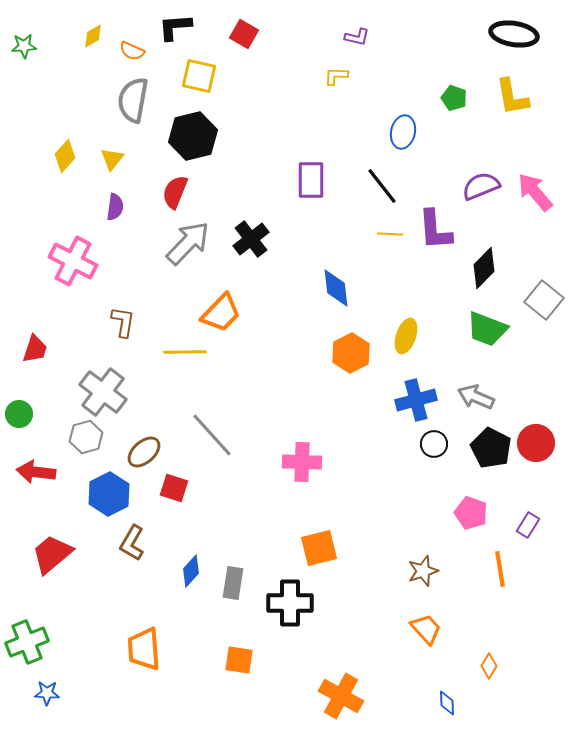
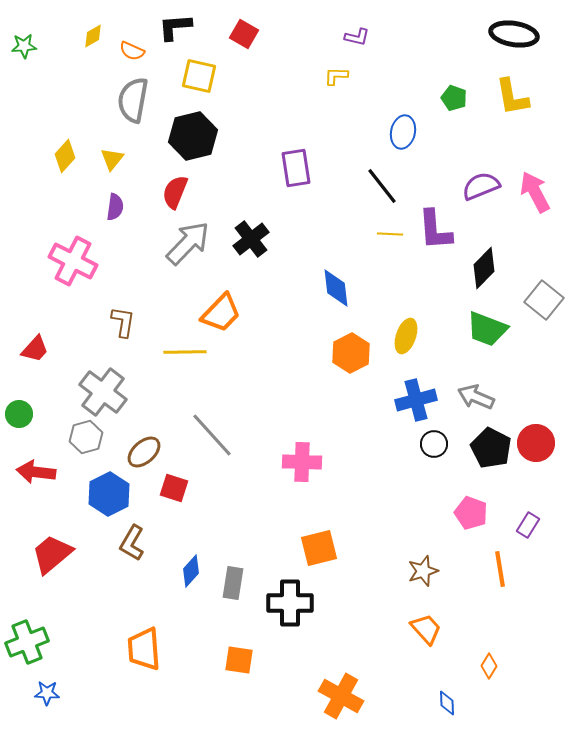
purple rectangle at (311, 180): moved 15 px left, 12 px up; rotated 9 degrees counterclockwise
pink arrow at (535, 192): rotated 12 degrees clockwise
red trapezoid at (35, 349): rotated 24 degrees clockwise
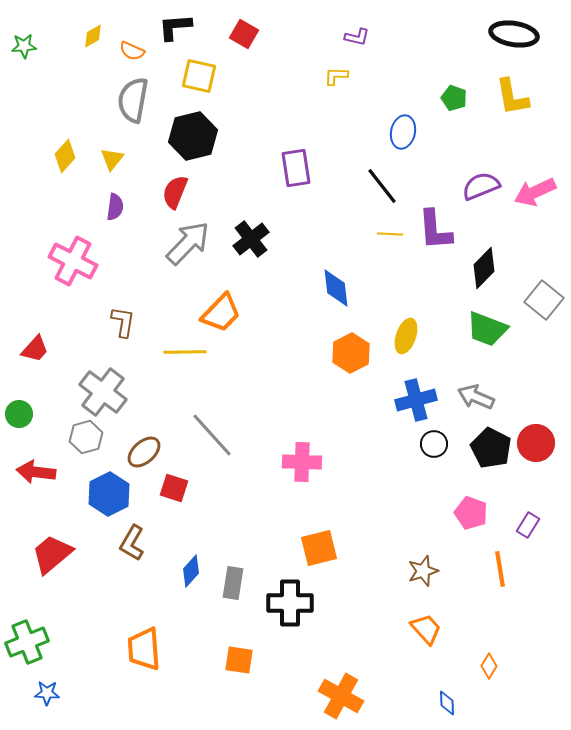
pink arrow at (535, 192): rotated 87 degrees counterclockwise
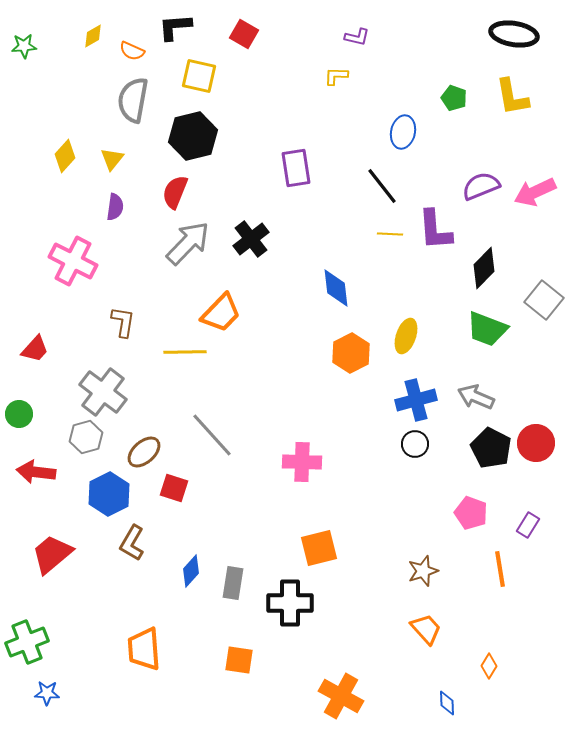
black circle at (434, 444): moved 19 px left
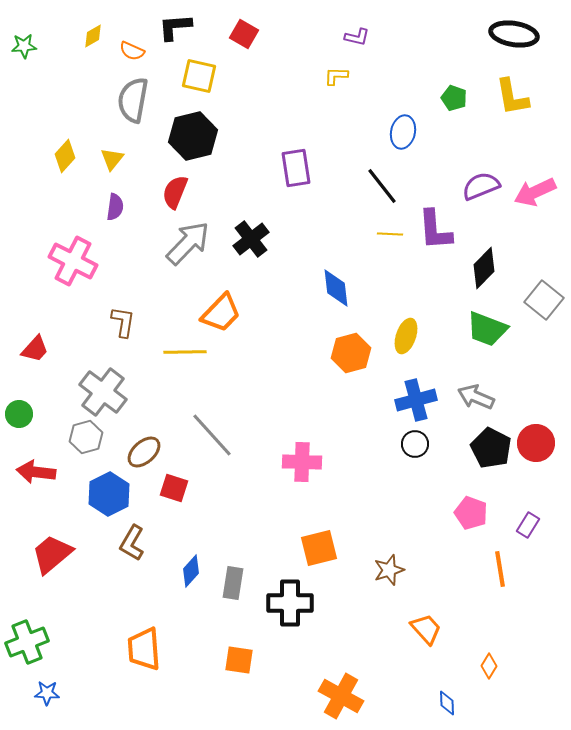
orange hexagon at (351, 353): rotated 12 degrees clockwise
brown star at (423, 571): moved 34 px left, 1 px up
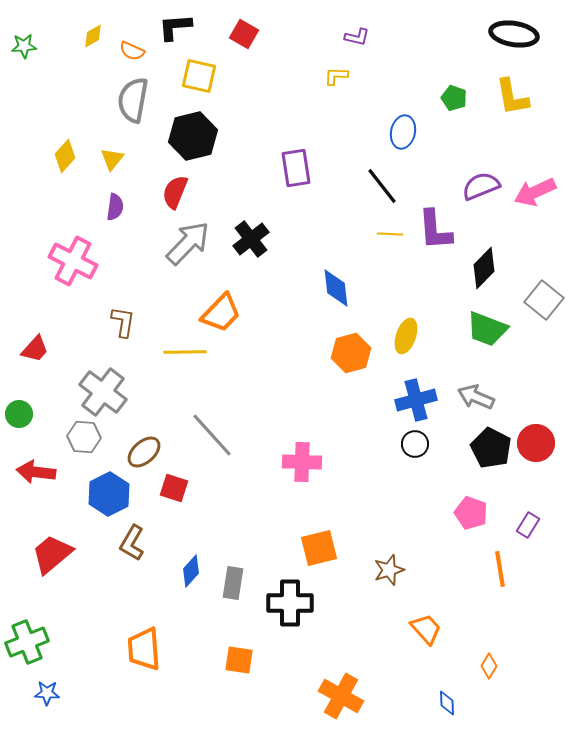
gray hexagon at (86, 437): moved 2 px left; rotated 20 degrees clockwise
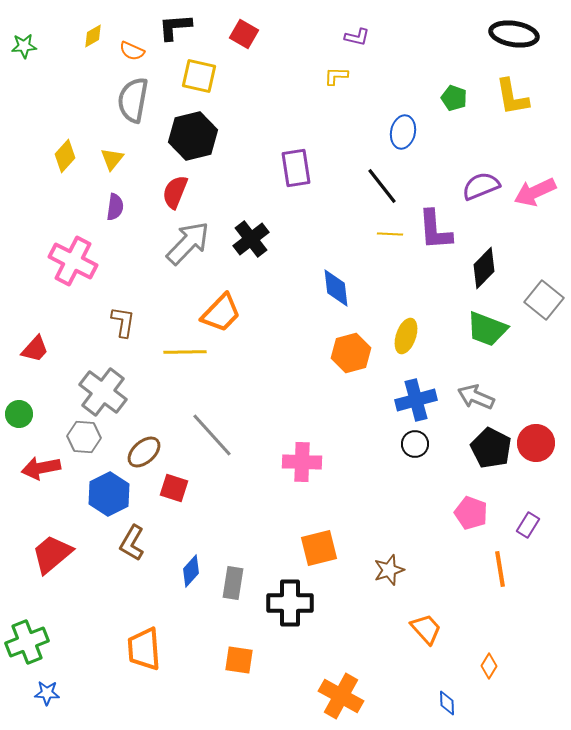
red arrow at (36, 472): moved 5 px right, 4 px up; rotated 18 degrees counterclockwise
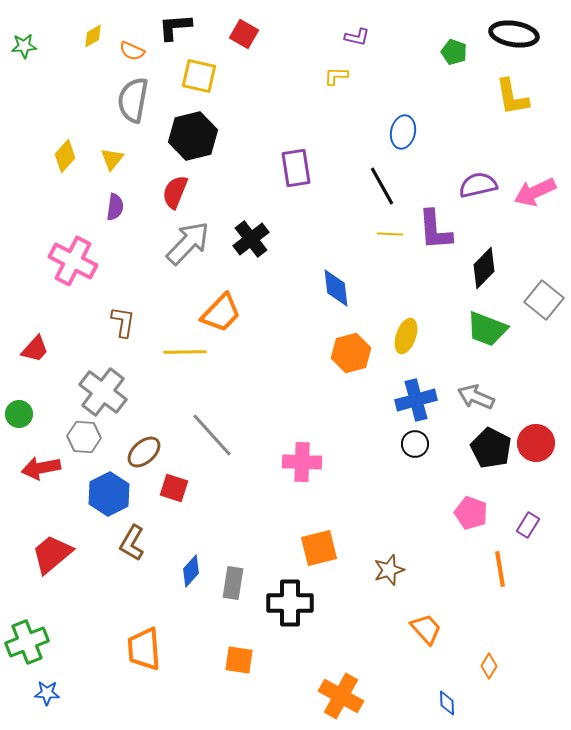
green pentagon at (454, 98): moved 46 px up
black line at (382, 186): rotated 9 degrees clockwise
purple semicircle at (481, 186): moved 3 px left, 1 px up; rotated 9 degrees clockwise
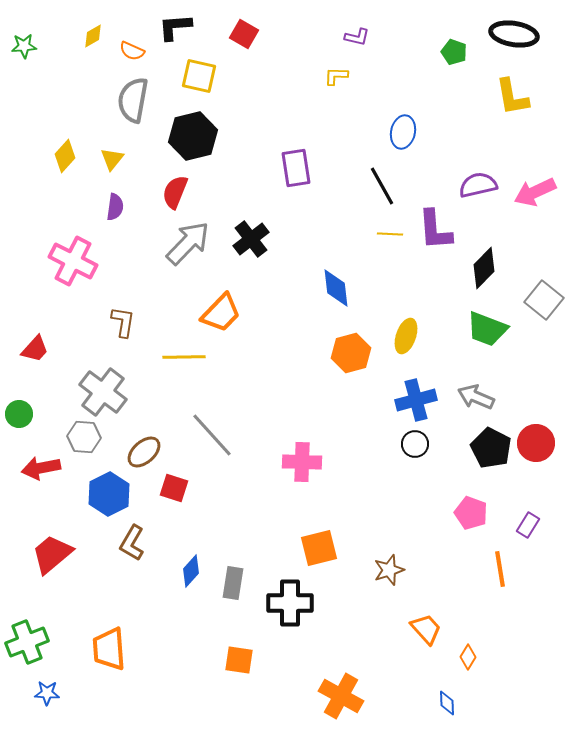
yellow line at (185, 352): moved 1 px left, 5 px down
orange trapezoid at (144, 649): moved 35 px left
orange diamond at (489, 666): moved 21 px left, 9 px up
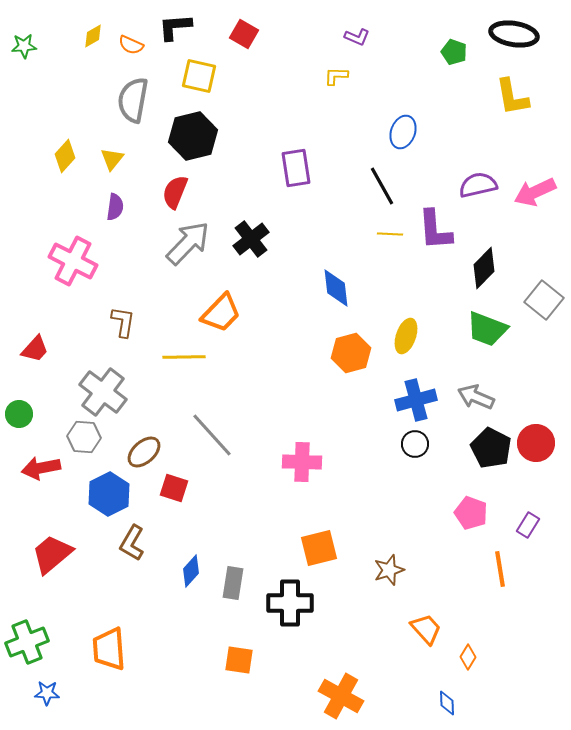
purple L-shape at (357, 37): rotated 10 degrees clockwise
orange semicircle at (132, 51): moved 1 px left, 6 px up
blue ellipse at (403, 132): rotated 8 degrees clockwise
